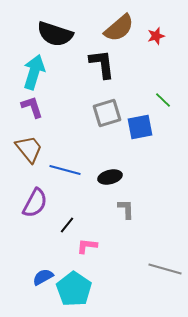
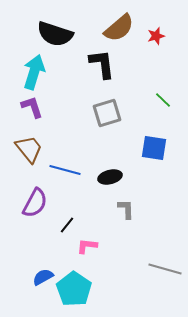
blue square: moved 14 px right, 21 px down; rotated 20 degrees clockwise
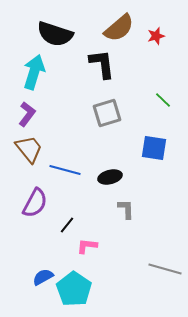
purple L-shape: moved 5 px left, 7 px down; rotated 55 degrees clockwise
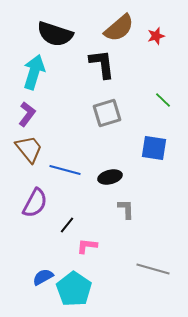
gray line: moved 12 px left
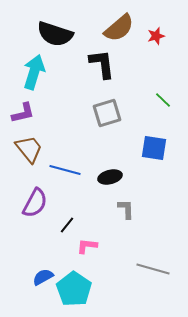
purple L-shape: moved 4 px left, 1 px up; rotated 40 degrees clockwise
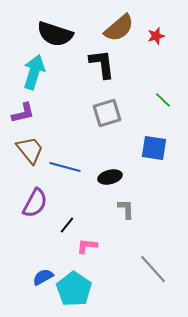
brown trapezoid: moved 1 px right, 1 px down
blue line: moved 3 px up
gray line: rotated 32 degrees clockwise
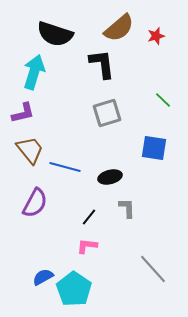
gray L-shape: moved 1 px right, 1 px up
black line: moved 22 px right, 8 px up
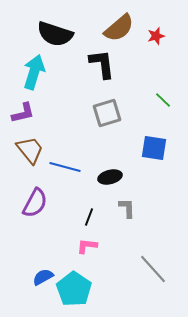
black line: rotated 18 degrees counterclockwise
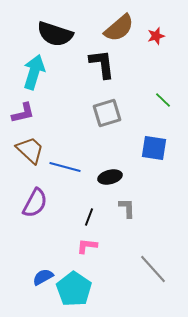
brown trapezoid: rotated 8 degrees counterclockwise
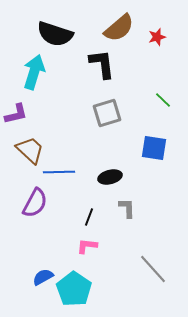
red star: moved 1 px right, 1 px down
purple L-shape: moved 7 px left, 1 px down
blue line: moved 6 px left, 5 px down; rotated 16 degrees counterclockwise
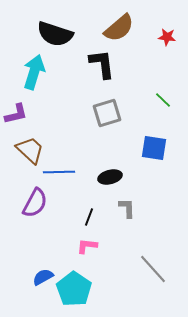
red star: moved 10 px right; rotated 24 degrees clockwise
